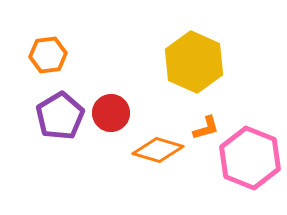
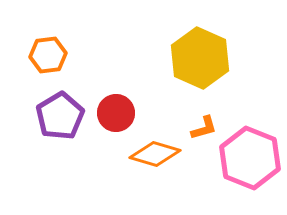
yellow hexagon: moved 6 px right, 4 px up
red circle: moved 5 px right
orange L-shape: moved 2 px left
orange diamond: moved 3 px left, 4 px down
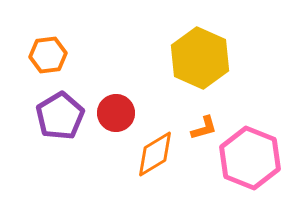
orange diamond: rotated 48 degrees counterclockwise
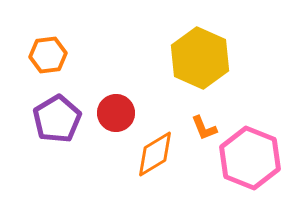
purple pentagon: moved 3 px left, 3 px down
orange L-shape: rotated 84 degrees clockwise
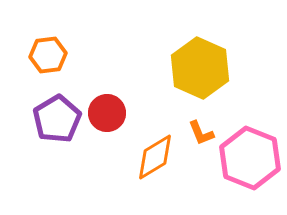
yellow hexagon: moved 10 px down
red circle: moved 9 px left
orange L-shape: moved 3 px left, 5 px down
orange diamond: moved 3 px down
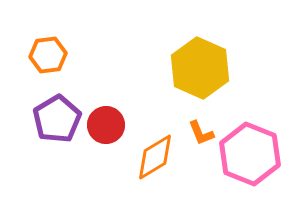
red circle: moved 1 px left, 12 px down
pink hexagon: moved 4 px up
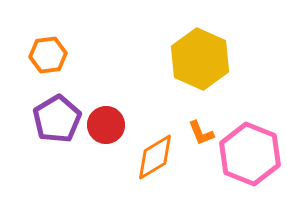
yellow hexagon: moved 9 px up
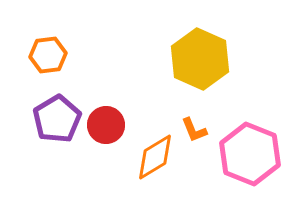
orange L-shape: moved 7 px left, 3 px up
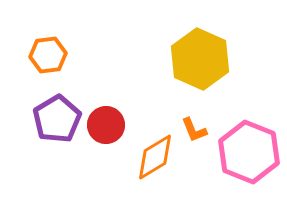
pink hexagon: moved 1 px left, 2 px up
